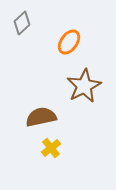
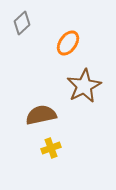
orange ellipse: moved 1 px left, 1 px down
brown semicircle: moved 2 px up
yellow cross: rotated 18 degrees clockwise
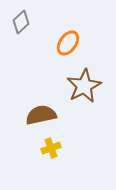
gray diamond: moved 1 px left, 1 px up
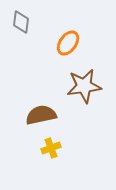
gray diamond: rotated 40 degrees counterclockwise
brown star: rotated 20 degrees clockwise
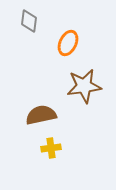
gray diamond: moved 8 px right, 1 px up
orange ellipse: rotated 10 degrees counterclockwise
yellow cross: rotated 12 degrees clockwise
